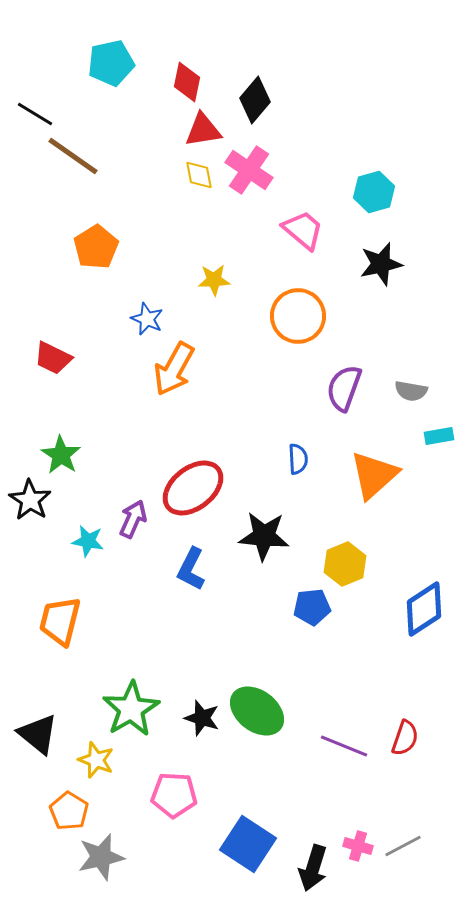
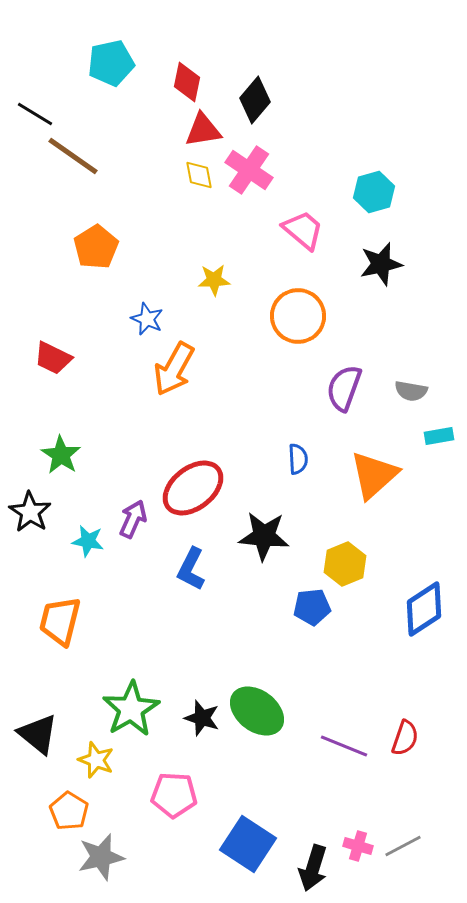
black star at (30, 500): moved 12 px down
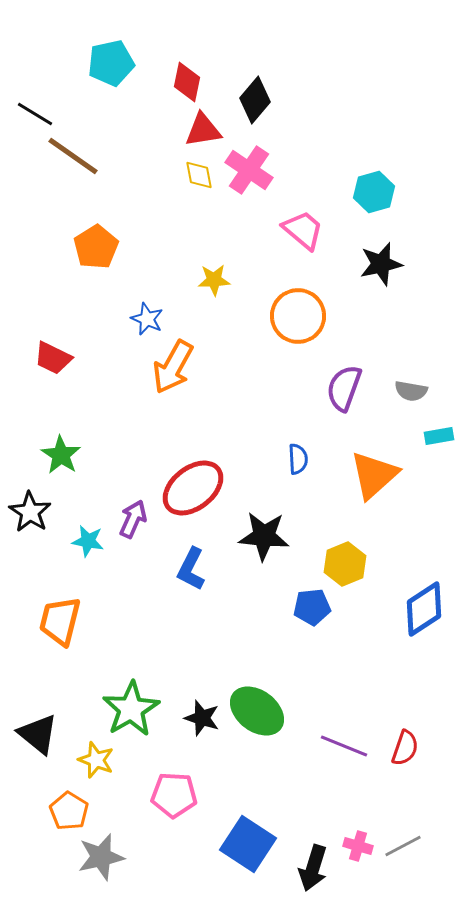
orange arrow at (174, 369): moved 1 px left, 2 px up
red semicircle at (405, 738): moved 10 px down
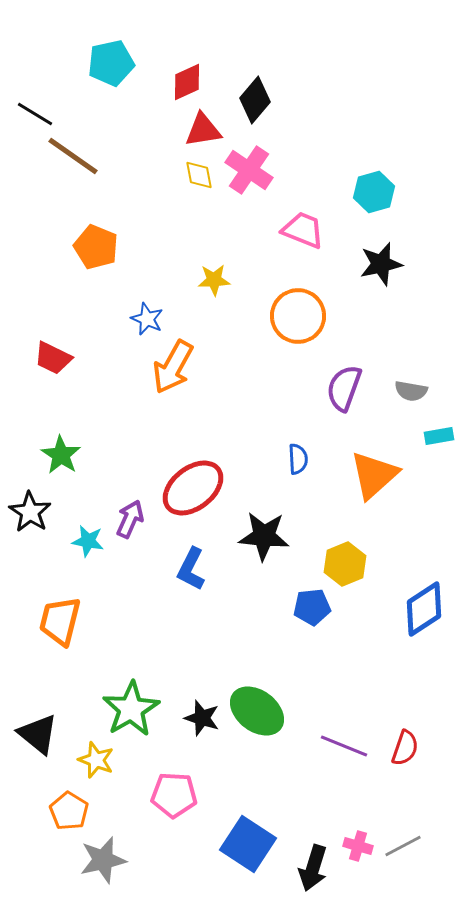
red diamond at (187, 82): rotated 54 degrees clockwise
pink trapezoid at (303, 230): rotated 18 degrees counterclockwise
orange pentagon at (96, 247): rotated 18 degrees counterclockwise
purple arrow at (133, 519): moved 3 px left
gray star at (101, 857): moved 2 px right, 3 px down
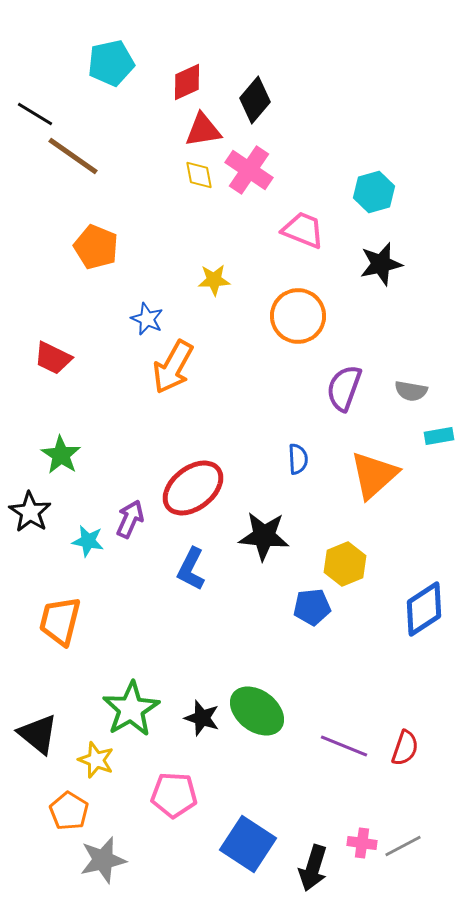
pink cross at (358, 846): moved 4 px right, 3 px up; rotated 8 degrees counterclockwise
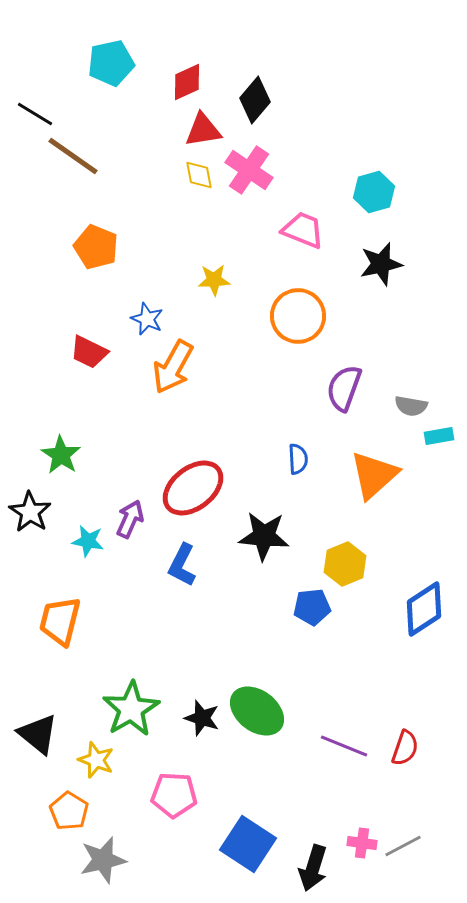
red trapezoid at (53, 358): moved 36 px right, 6 px up
gray semicircle at (411, 391): moved 15 px down
blue L-shape at (191, 569): moved 9 px left, 4 px up
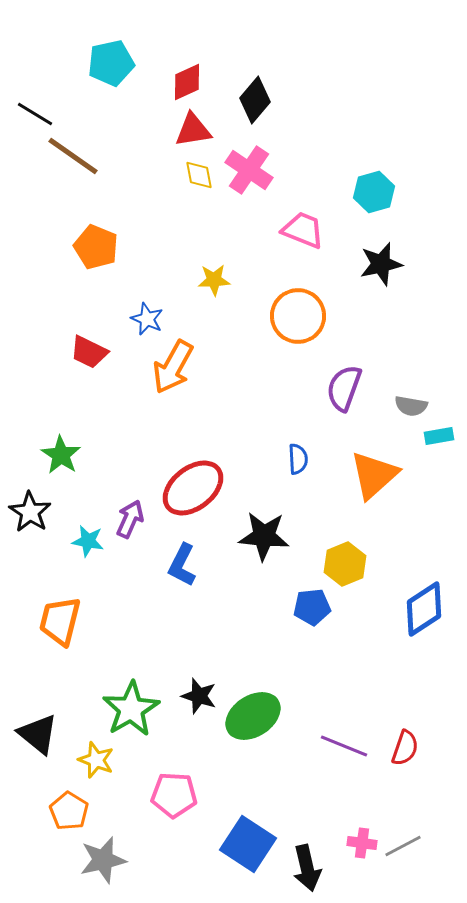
red triangle at (203, 130): moved 10 px left
green ellipse at (257, 711): moved 4 px left, 5 px down; rotated 70 degrees counterclockwise
black star at (202, 718): moved 3 px left, 22 px up
black arrow at (313, 868): moved 6 px left; rotated 30 degrees counterclockwise
